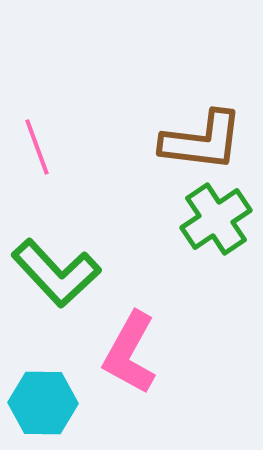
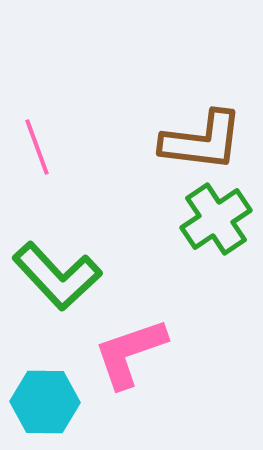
green L-shape: moved 1 px right, 3 px down
pink L-shape: rotated 42 degrees clockwise
cyan hexagon: moved 2 px right, 1 px up
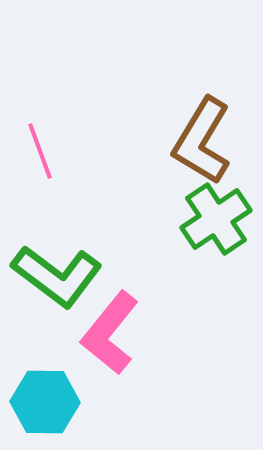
brown L-shape: rotated 114 degrees clockwise
pink line: moved 3 px right, 4 px down
green L-shape: rotated 10 degrees counterclockwise
pink L-shape: moved 20 px left, 20 px up; rotated 32 degrees counterclockwise
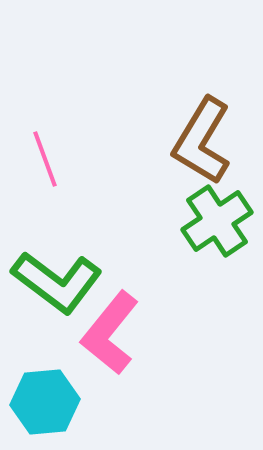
pink line: moved 5 px right, 8 px down
green cross: moved 1 px right, 2 px down
green L-shape: moved 6 px down
cyan hexagon: rotated 6 degrees counterclockwise
